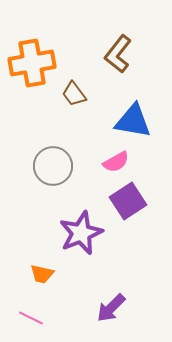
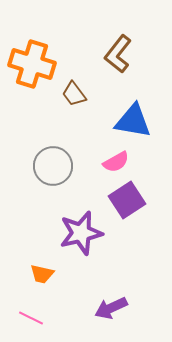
orange cross: moved 1 px down; rotated 27 degrees clockwise
purple square: moved 1 px left, 1 px up
purple star: rotated 9 degrees clockwise
purple arrow: rotated 20 degrees clockwise
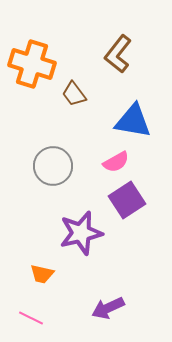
purple arrow: moved 3 px left
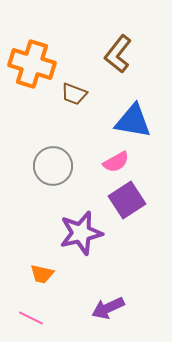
brown trapezoid: rotated 32 degrees counterclockwise
